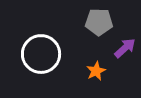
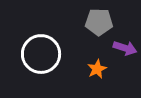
purple arrow: rotated 60 degrees clockwise
orange star: moved 1 px right, 2 px up
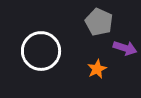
gray pentagon: rotated 24 degrees clockwise
white circle: moved 3 px up
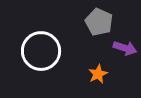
orange star: moved 1 px right, 5 px down
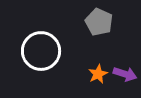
purple arrow: moved 26 px down
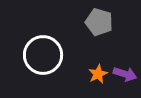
gray pentagon: rotated 8 degrees counterclockwise
white circle: moved 2 px right, 4 px down
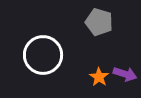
orange star: moved 1 px right, 3 px down; rotated 12 degrees counterclockwise
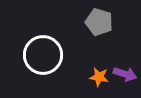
orange star: rotated 24 degrees counterclockwise
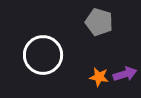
purple arrow: rotated 35 degrees counterclockwise
